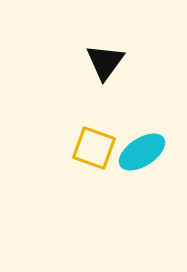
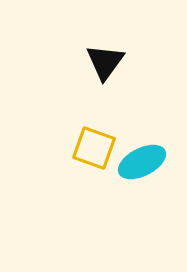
cyan ellipse: moved 10 px down; rotated 6 degrees clockwise
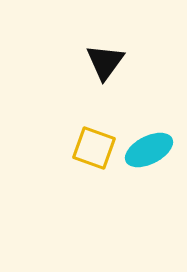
cyan ellipse: moved 7 px right, 12 px up
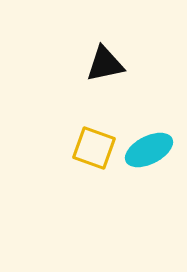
black triangle: moved 2 px down; rotated 42 degrees clockwise
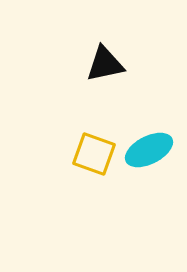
yellow square: moved 6 px down
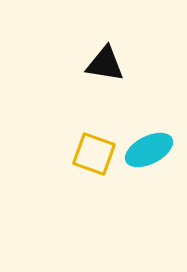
black triangle: rotated 21 degrees clockwise
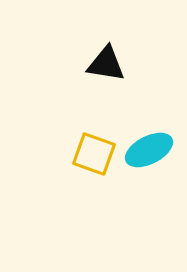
black triangle: moved 1 px right
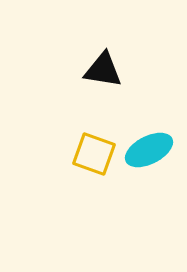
black triangle: moved 3 px left, 6 px down
